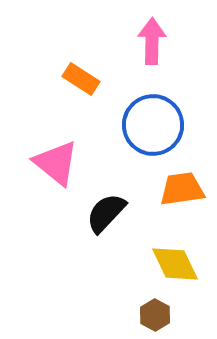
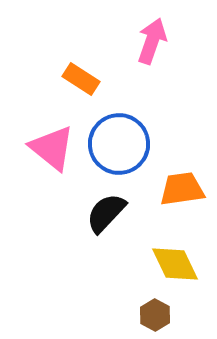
pink arrow: rotated 18 degrees clockwise
blue circle: moved 34 px left, 19 px down
pink triangle: moved 4 px left, 15 px up
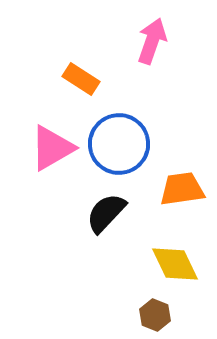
pink triangle: rotated 51 degrees clockwise
brown hexagon: rotated 8 degrees counterclockwise
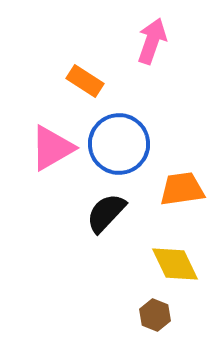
orange rectangle: moved 4 px right, 2 px down
